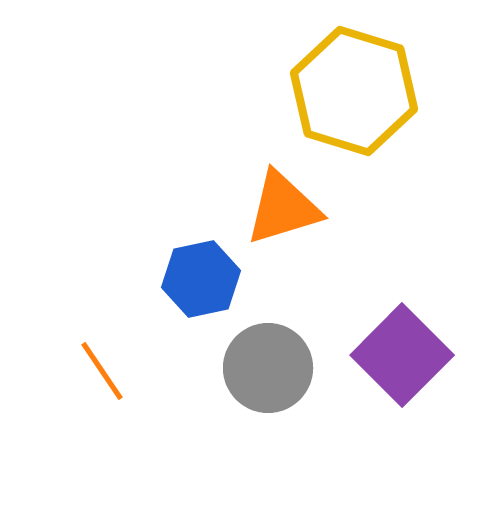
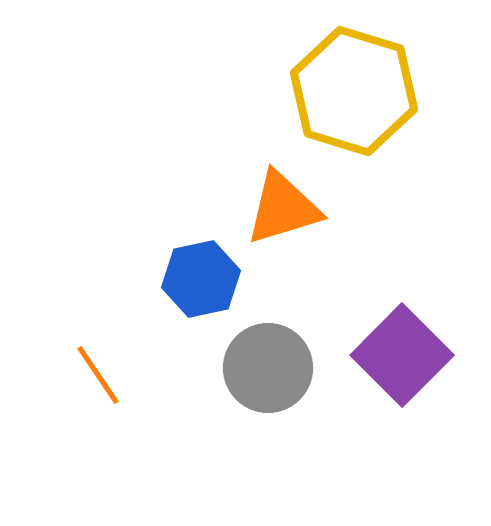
orange line: moved 4 px left, 4 px down
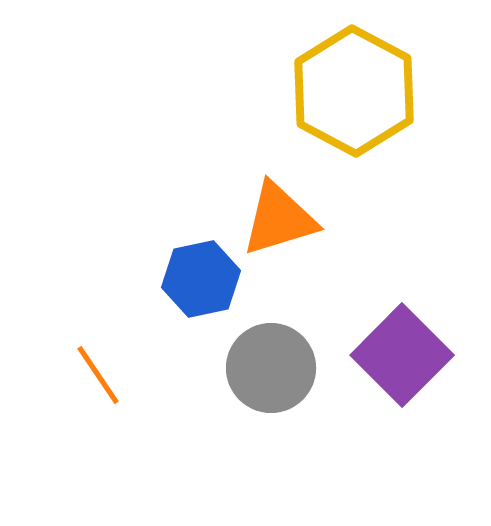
yellow hexagon: rotated 11 degrees clockwise
orange triangle: moved 4 px left, 11 px down
gray circle: moved 3 px right
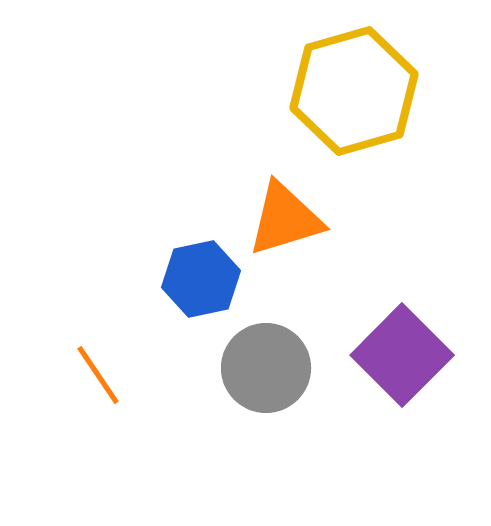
yellow hexagon: rotated 16 degrees clockwise
orange triangle: moved 6 px right
gray circle: moved 5 px left
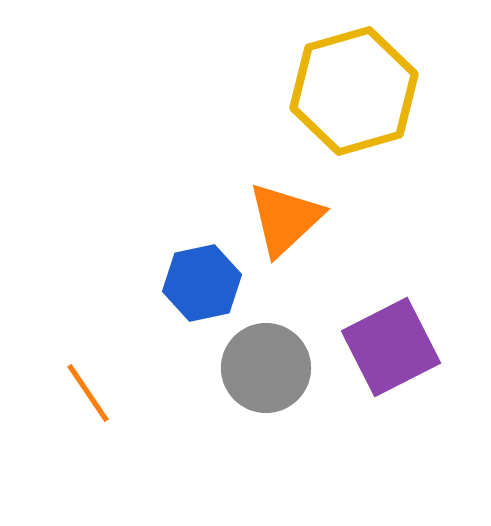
orange triangle: rotated 26 degrees counterclockwise
blue hexagon: moved 1 px right, 4 px down
purple square: moved 11 px left, 8 px up; rotated 18 degrees clockwise
orange line: moved 10 px left, 18 px down
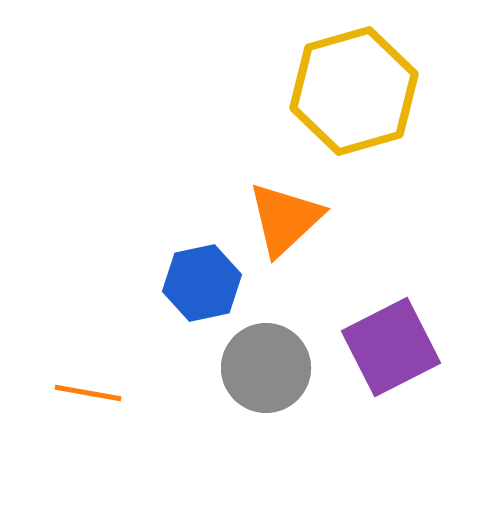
orange line: rotated 46 degrees counterclockwise
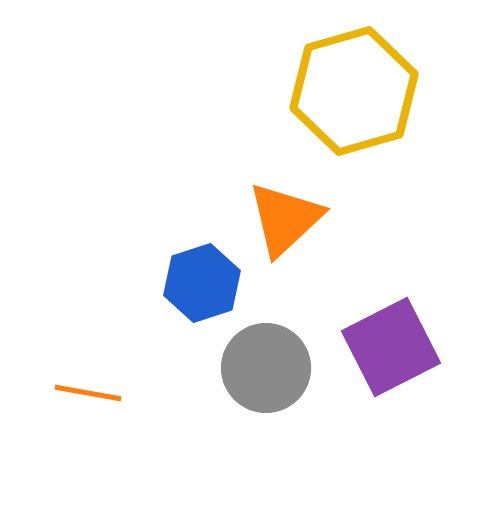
blue hexagon: rotated 6 degrees counterclockwise
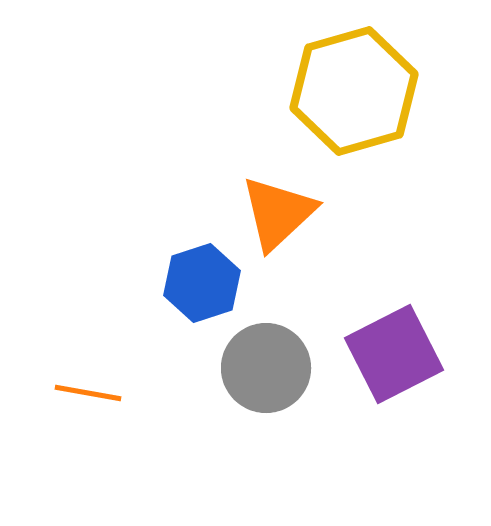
orange triangle: moved 7 px left, 6 px up
purple square: moved 3 px right, 7 px down
